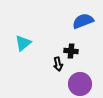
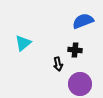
black cross: moved 4 px right, 1 px up
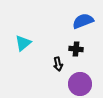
black cross: moved 1 px right, 1 px up
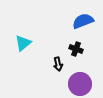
black cross: rotated 16 degrees clockwise
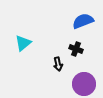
purple circle: moved 4 px right
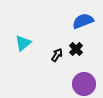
black cross: rotated 24 degrees clockwise
black arrow: moved 1 px left, 9 px up; rotated 136 degrees counterclockwise
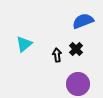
cyan triangle: moved 1 px right, 1 px down
black arrow: rotated 40 degrees counterclockwise
purple circle: moved 6 px left
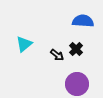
blue semicircle: rotated 25 degrees clockwise
black arrow: rotated 136 degrees clockwise
purple circle: moved 1 px left
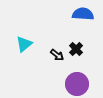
blue semicircle: moved 7 px up
